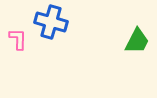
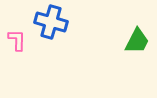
pink L-shape: moved 1 px left, 1 px down
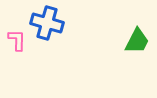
blue cross: moved 4 px left, 1 px down
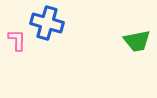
green trapezoid: rotated 52 degrees clockwise
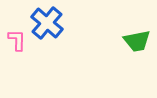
blue cross: rotated 24 degrees clockwise
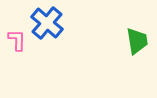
green trapezoid: rotated 88 degrees counterclockwise
